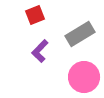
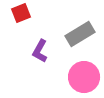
red square: moved 14 px left, 2 px up
purple L-shape: rotated 15 degrees counterclockwise
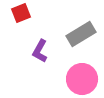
gray rectangle: moved 1 px right
pink circle: moved 2 px left, 2 px down
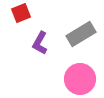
purple L-shape: moved 8 px up
pink circle: moved 2 px left
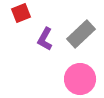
gray rectangle: rotated 12 degrees counterclockwise
purple L-shape: moved 5 px right, 4 px up
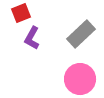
purple L-shape: moved 13 px left, 1 px up
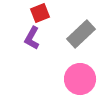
red square: moved 19 px right
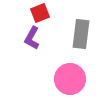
gray rectangle: rotated 40 degrees counterclockwise
pink circle: moved 10 px left
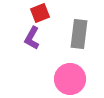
gray rectangle: moved 2 px left
